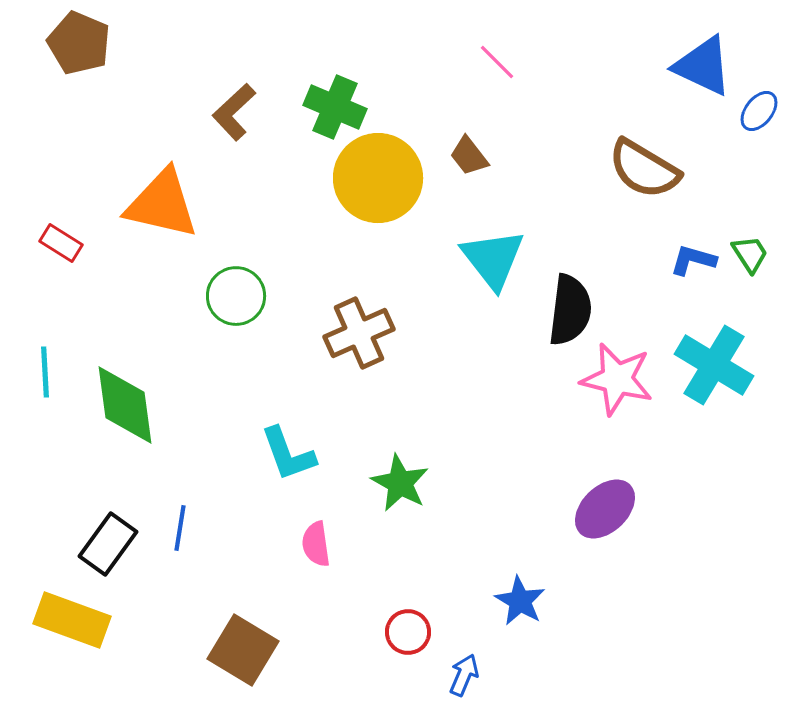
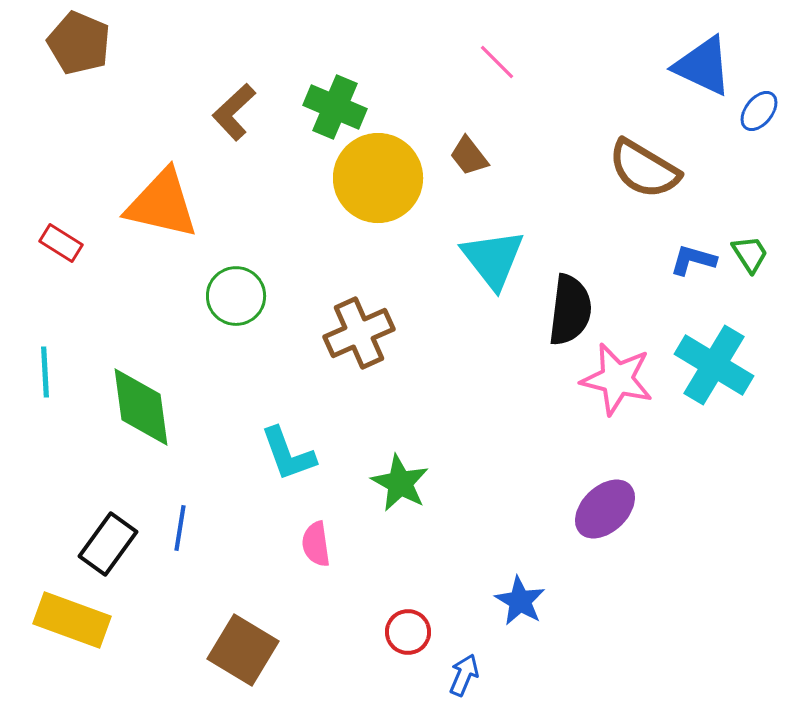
green diamond: moved 16 px right, 2 px down
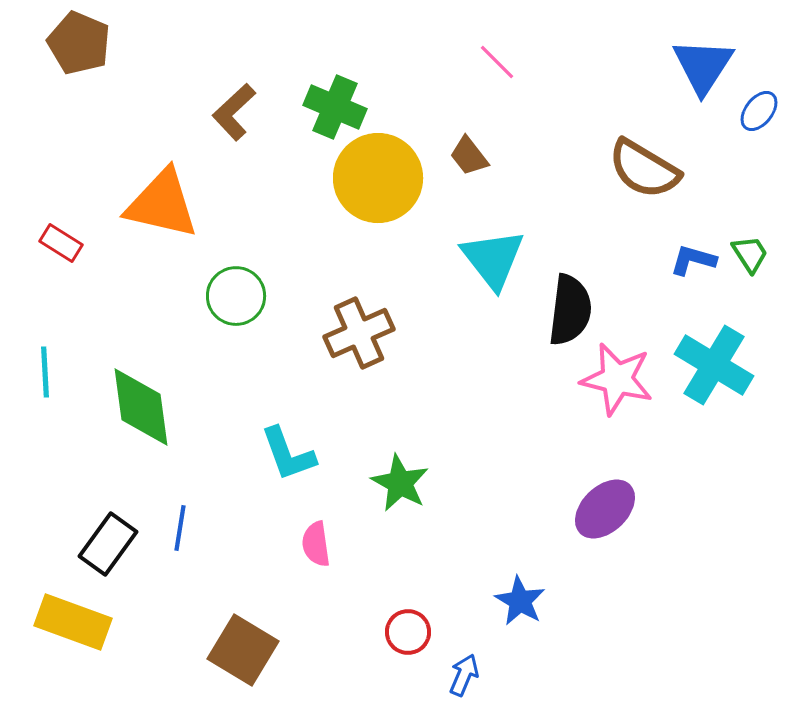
blue triangle: rotated 38 degrees clockwise
yellow rectangle: moved 1 px right, 2 px down
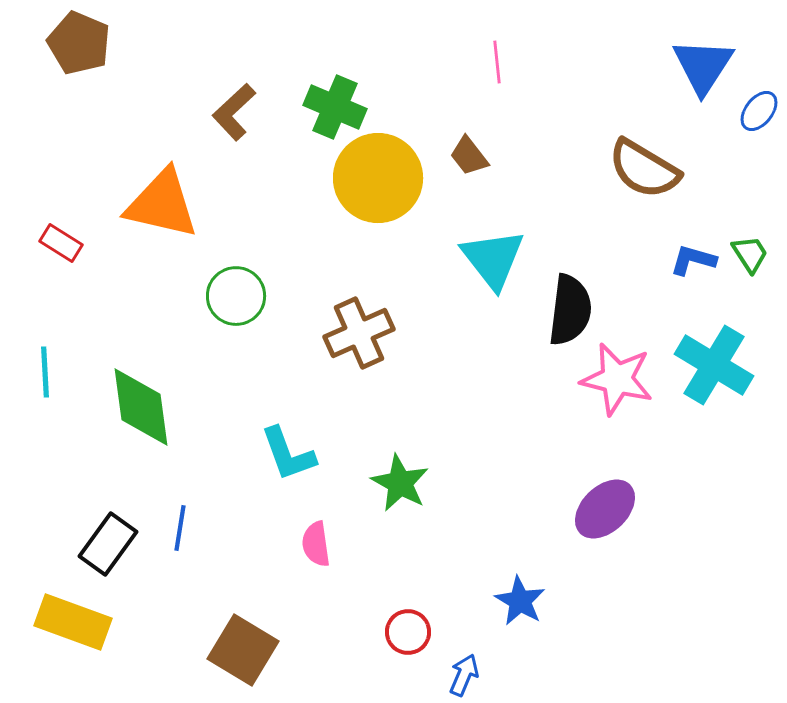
pink line: rotated 39 degrees clockwise
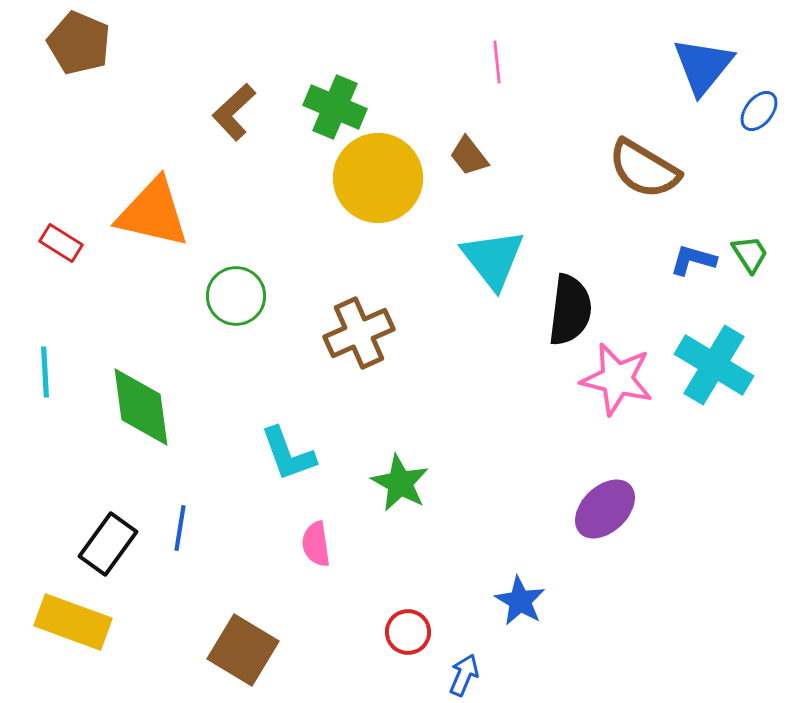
blue triangle: rotated 6 degrees clockwise
orange triangle: moved 9 px left, 9 px down
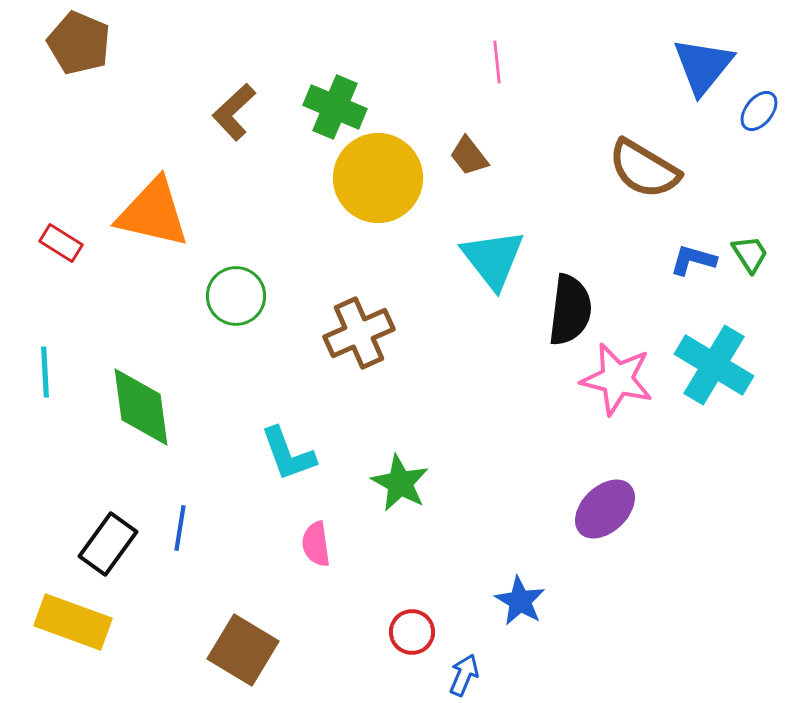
red circle: moved 4 px right
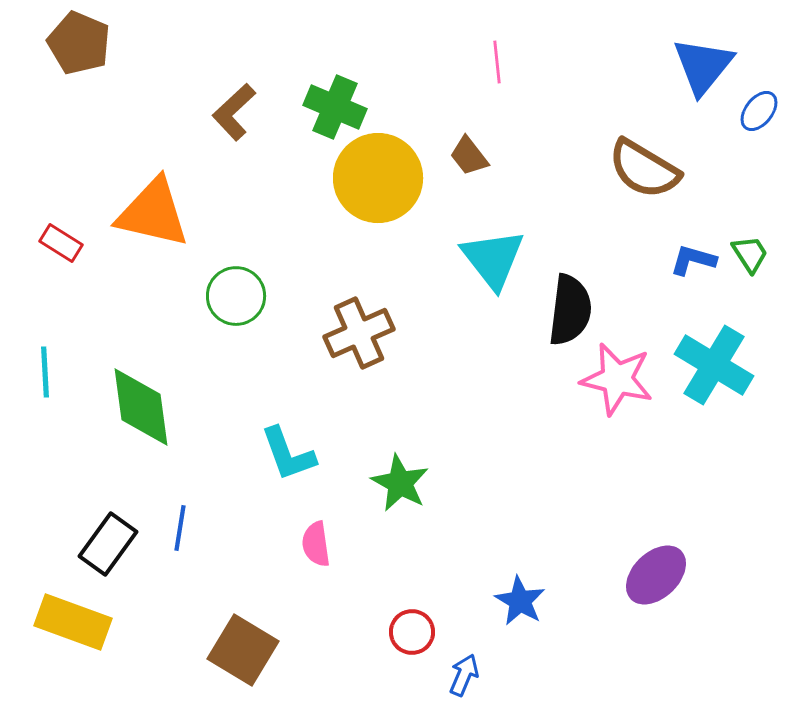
purple ellipse: moved 51 px right, 66 px down
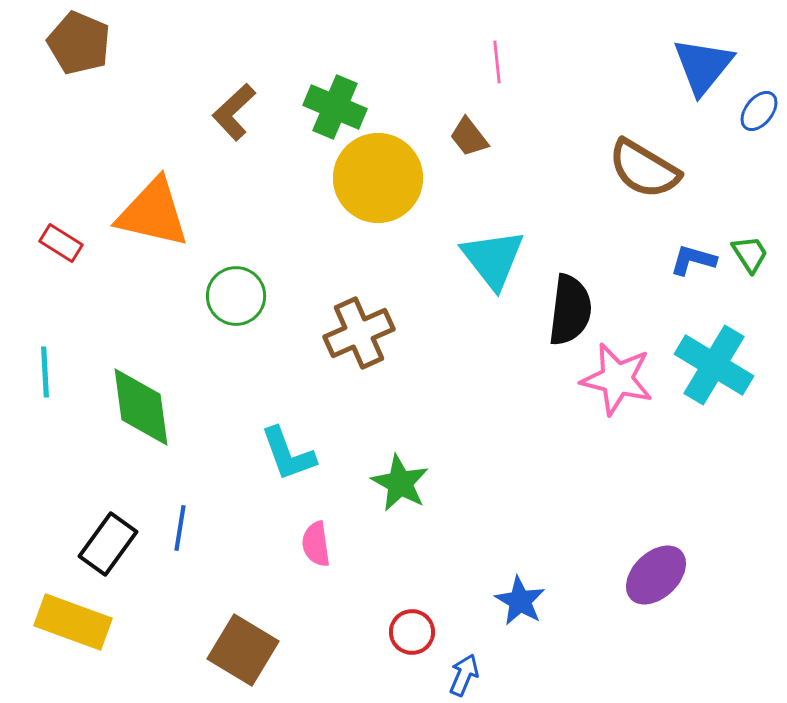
brown trapezoid: moved 19 px up
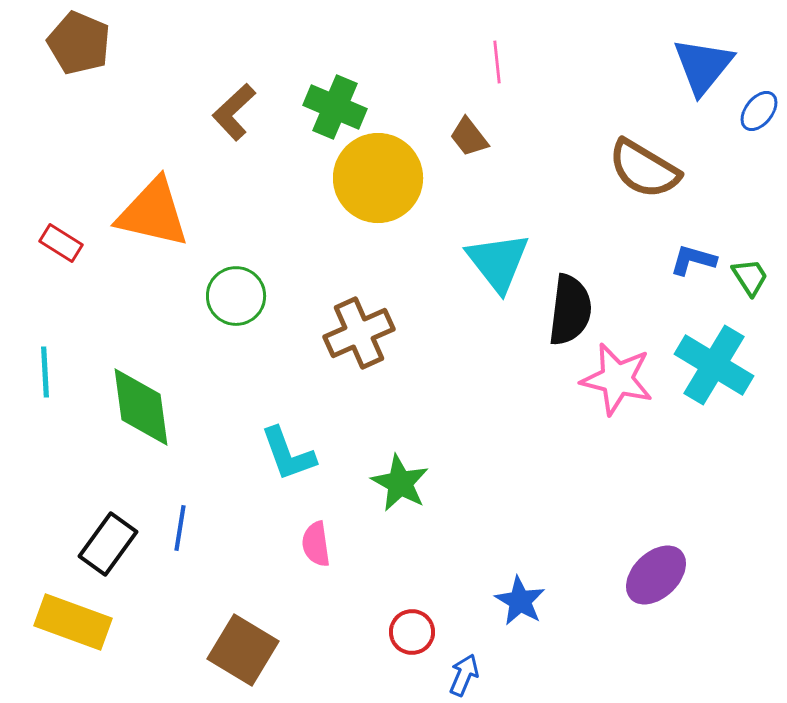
green trapezoid: moved 23 px down
cyan triangle: moved 5 px right, 3 px down
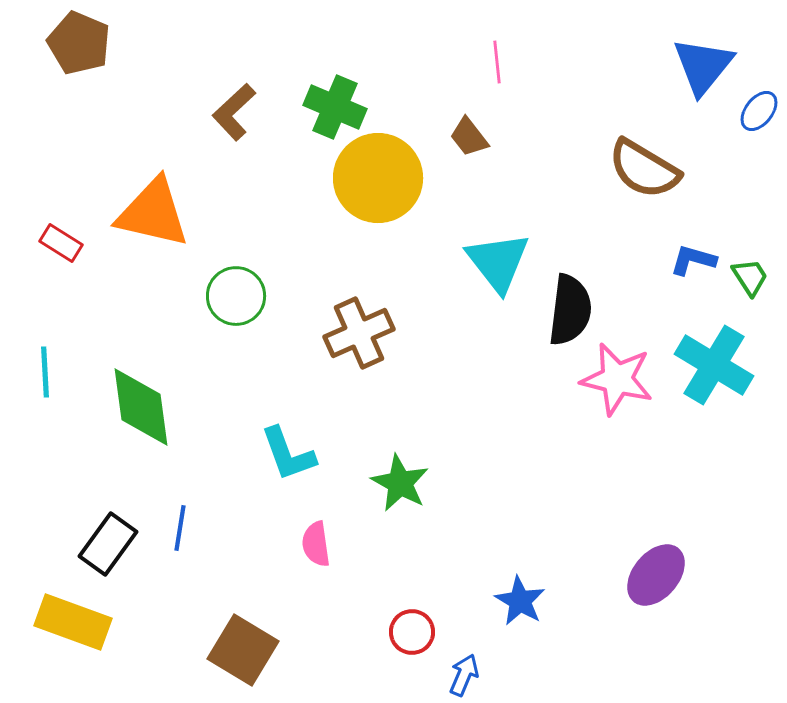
purple ellipse: rotated 6 degrees counterclockwise
